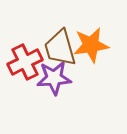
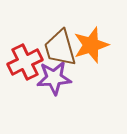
orange star: rotated 9 degrees counterclockwise
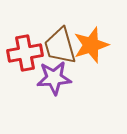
brown trapezoid: moved 2 px up
red cross: moved 9 px up; rotated 16 degrees clockwise
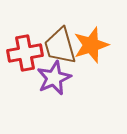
purple star: rotated 20 degrees counterclockwise
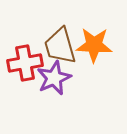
orange star: moved 3 px right; rotated 21 degrees clockwise
red cross: moved 10 px down
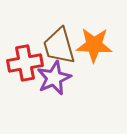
brown trapezoid: moved 1 px left
